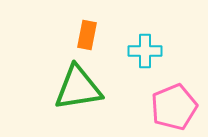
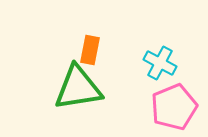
orange rectangle: moved 3 px right, 15 px down
cyan cross: moved 15 px right, 12 px down; rotated 28 degrees clockwise
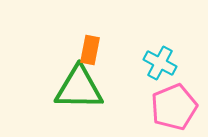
green triangle: moved 1 px right; rotated 10 degrees clockwise
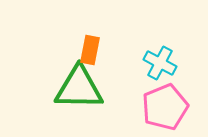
pink pentagon: moved 9 px left
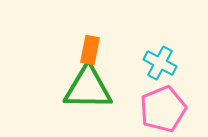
green triangle: moved 9 px right
pink pentagon: moved 2 px left, 2 px down
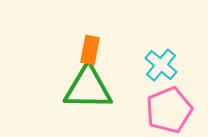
cyan cross: moved 1 px right, 2 px down; rotated 12 degrees clockwise
pink pentagon: moved 6 px right, 1 px down
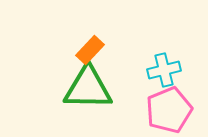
orange rectangle: rotated 32 degrees clockwise
cyan cross: moved 3 px right, 5 px down; rotated 36 degrees clockwise
